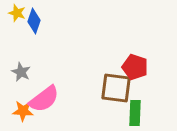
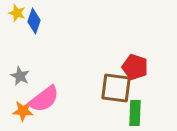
gray star: moved 1 px left, 4 px down
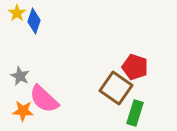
yellow star: rotated 18 degrees clockwise
brown square: rotated 28 degrees clockwise
pink semicircle: rotated 80 degrees clockwise
green rectangle: rotated 15 degrees clockwise
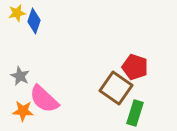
yellow star: rotated 24 degrees clockwise
